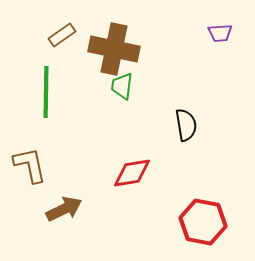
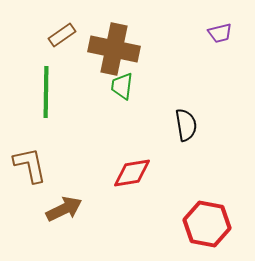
purple trapezoid: rotated 10 degrees counterclockwise
red hexagon: moved 4 px right, 2 px down
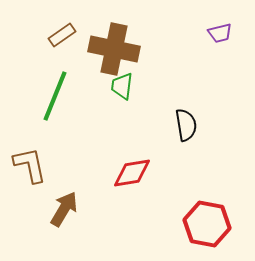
green line: moved 9 px right, 4 px down; rotated 21 degrees clockwise
brown arrow: rotated 33 degrees counterclockwise
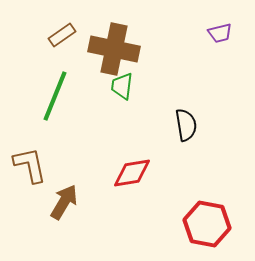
brown arrow: moved 7 px up
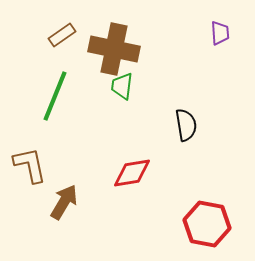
purple trapezoid: rotated 80 degrees counterclockwise
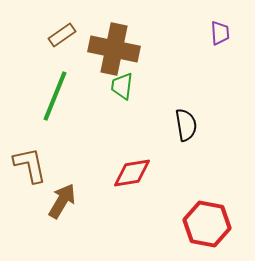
brown arrow: moved 2 px left, 1 px up
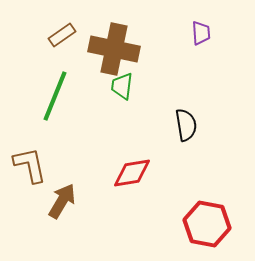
purple trapezoid: moved 19 px left
